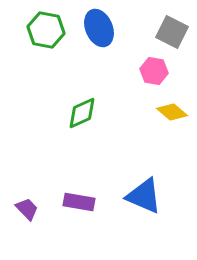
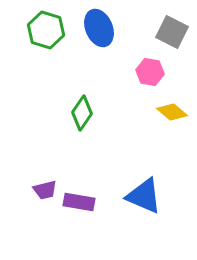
green hexagon: rotated 6 degrees clockwise
pink hexagon: moved 4 px left, 1 px down
green diamond: rotated 32 degrees counterclockwise
purple trapezoid: moved 18 px right, 19 px up; rotated 120 degrees clockwise
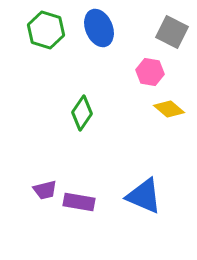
yellow diamond: moved 3 px left, 3 px up
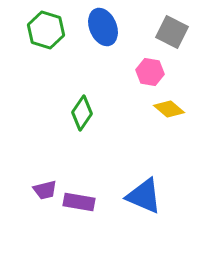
blue ellipse: moved 4 px right, 1 px up
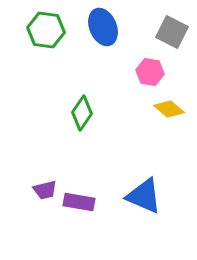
green hexagon: rotated 9 degrees counterclockwise
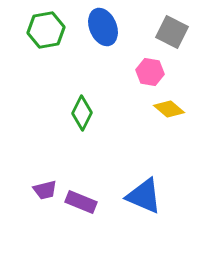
green hexagon: rotated 18 degrees counterclockwise
green diamond: rotated 8 degrees counterclockwise
purple rectangle: moved 2 px right; rotated 12 degrees clockwise
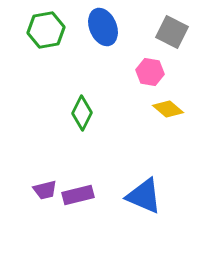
yellow diamond: moved 1 px left
purple rectangle: moved 3 px left, 7 px up; rotated 36 degrees counterclockwise
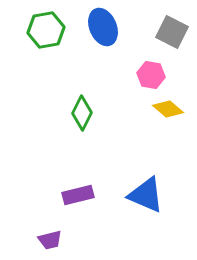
pink hexagon: moved 1 px right, 3 px down
purple trapezoid: moved 5 px right, 50 px down
blue triangle: moved 2 px right, 1 px up
